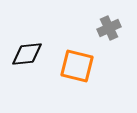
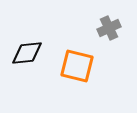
black diamond: moved 1 px up
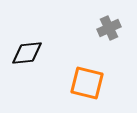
orange square: moved 10 px right, 17 px down
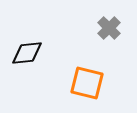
gray cross: rotated 20 degrees counterclockwise
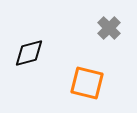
black diamond: moved 2 px right; rotated 8 degrees counterclockwise
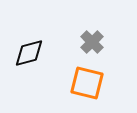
gray cross: moved 17 px left, 14 px down
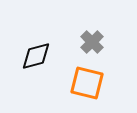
black diamond: moved 7 px right, 3 px down
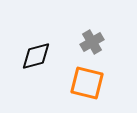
gray cross: rotated 15 degrees clockwise
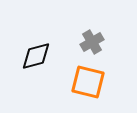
orange square: moved 1 px right, 1 px up
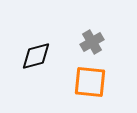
orange square: moved 2 px right; rotated 8 degrees counterclockwise
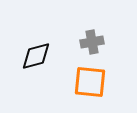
gray cross: rotated 20 degrees clockwise
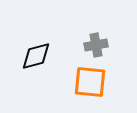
gray cross: moved 4 px right, 3 px down
